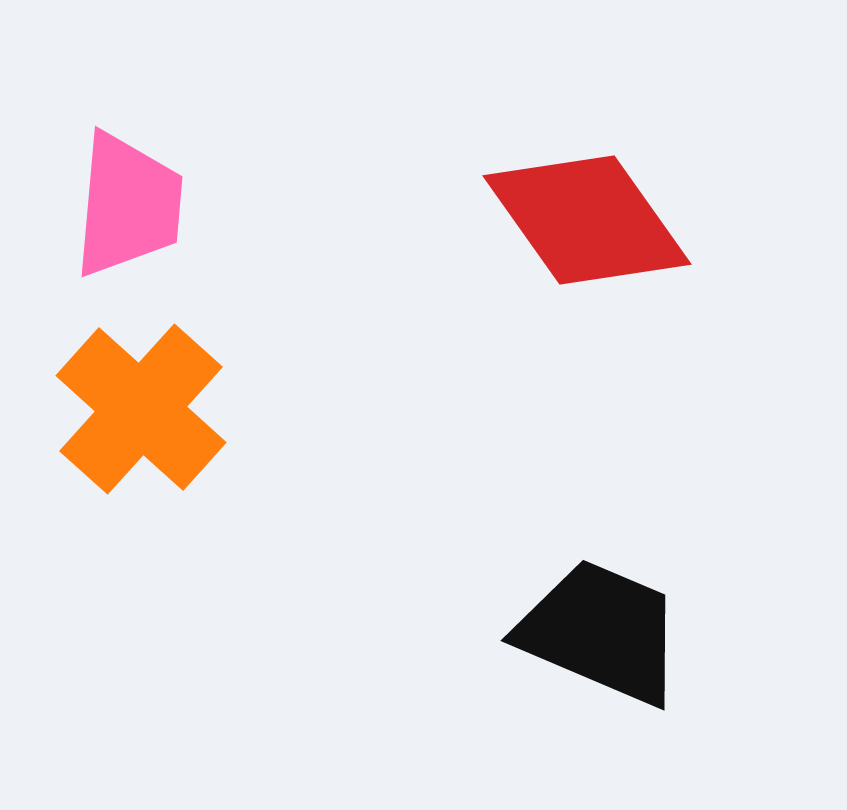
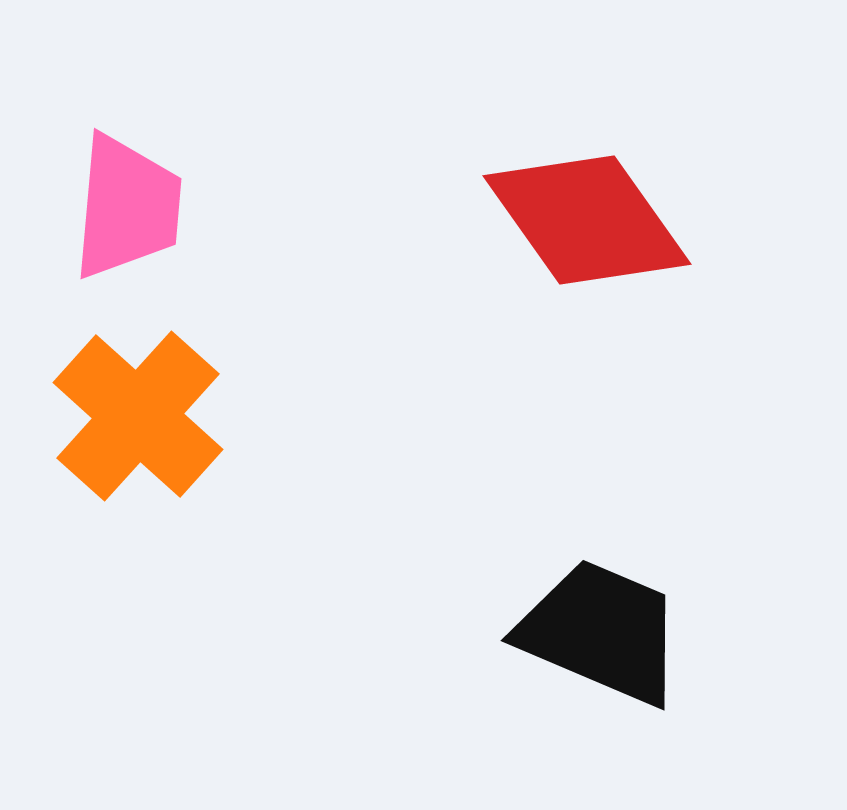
pink trapezoid: moved 1 px left, 2 px down
orange cross: moved 3 px left, 7 px down
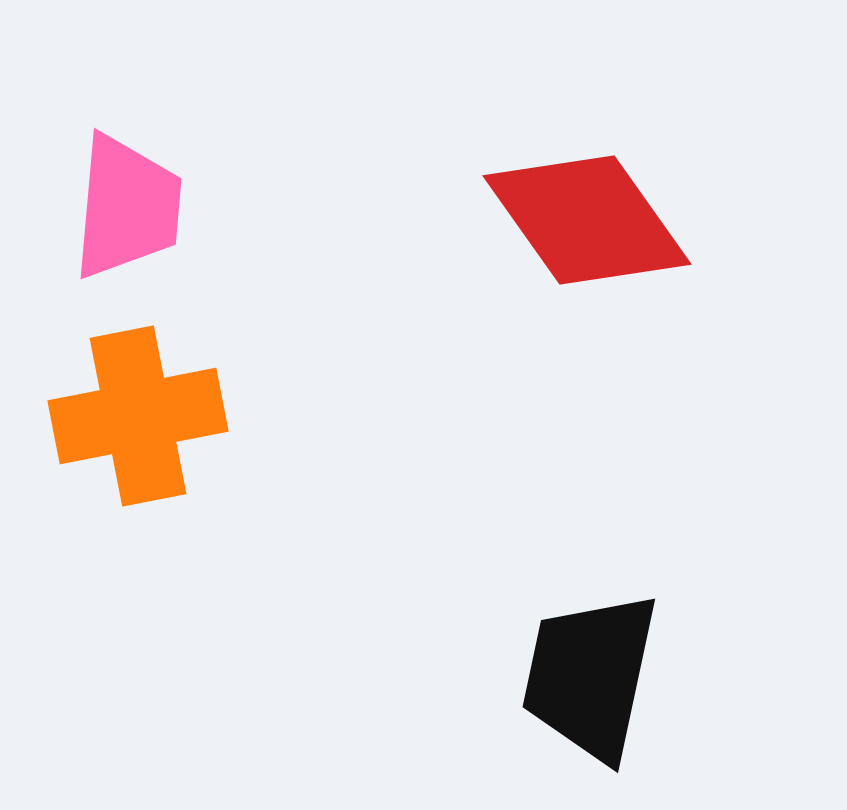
orange cross: rotated 37 degrees clockwise
black trapezoid: moved 11 px left, 44 px down; rotated 101 degrees counterclockwise
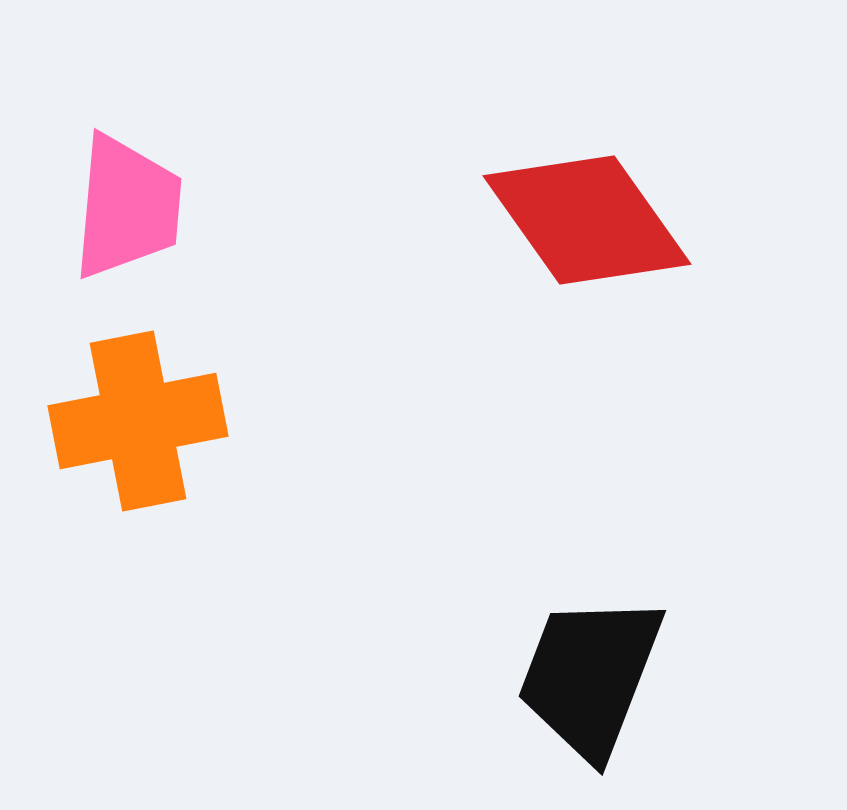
orange cross: moved 5 px down
black trapezoid: rotated 9 degrees clockwise
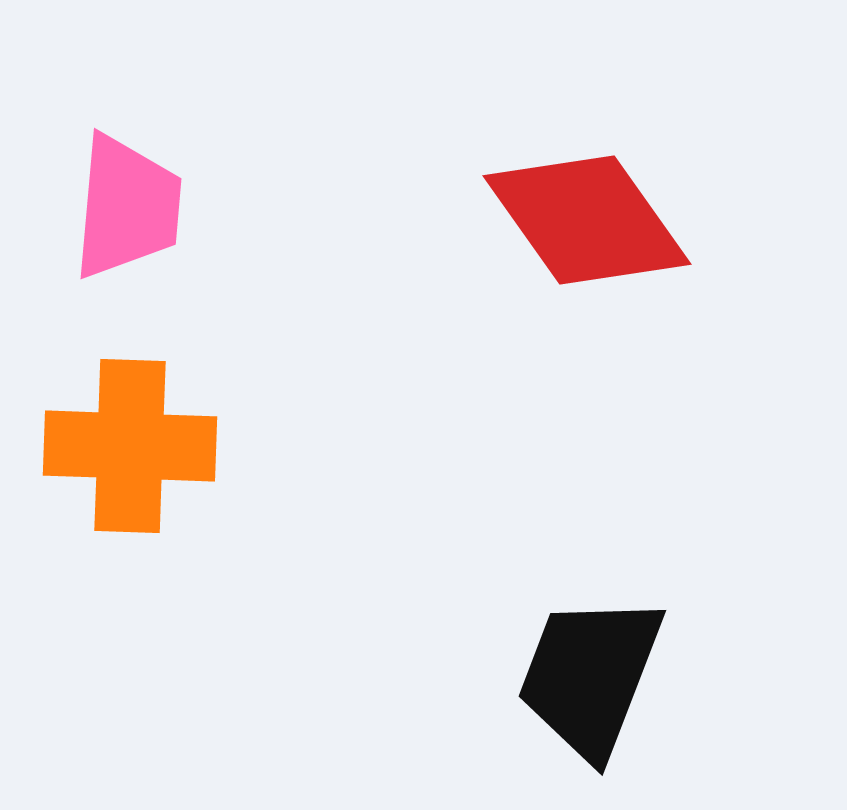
orange cross: moved 8 px left, 25 px down; rotated 13 degrees clockwise
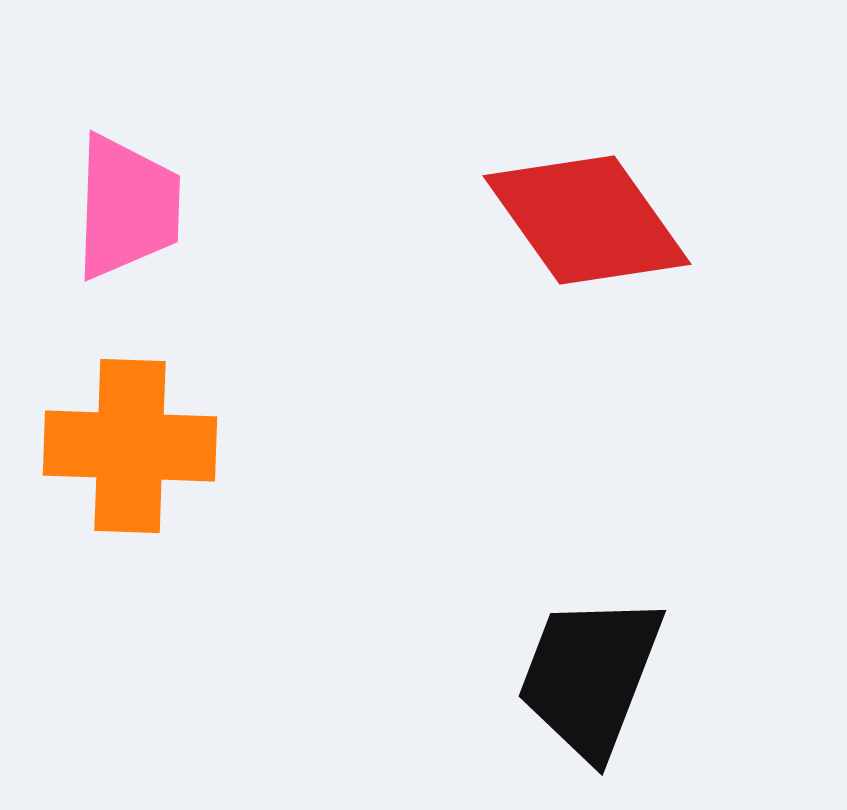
pink trapezoid: rotated 3 degrees counterclockwise
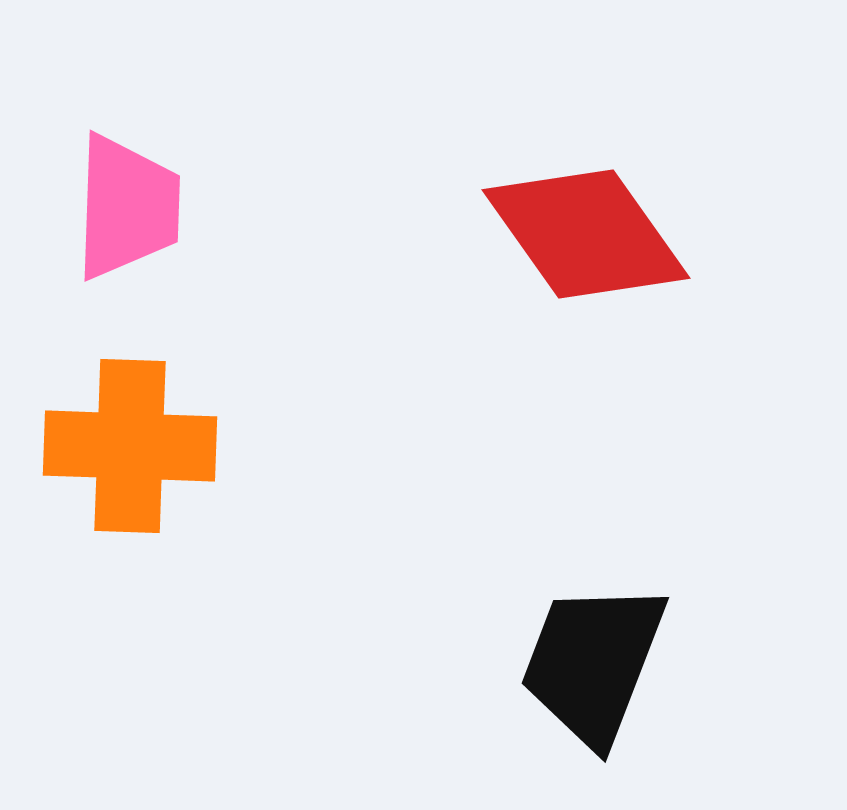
red diamond: moved 1 px left, 14 px down
black trapezoid: moved 3 px right, 13 px up
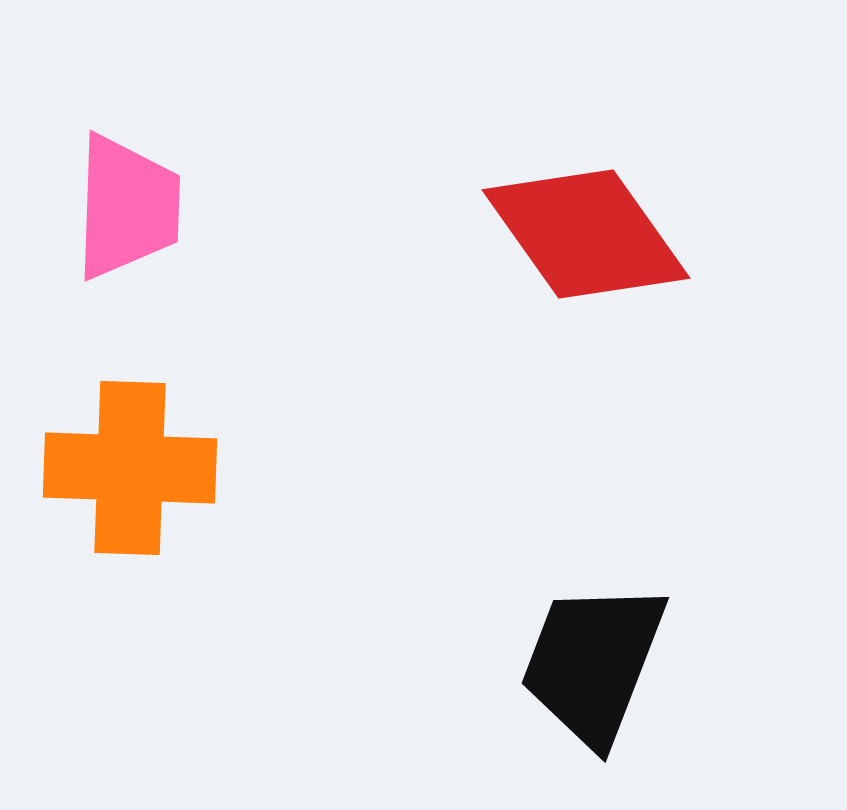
orange cross: moved 22 px down
